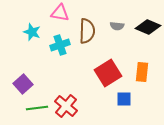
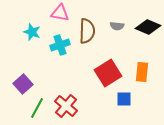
green line: rotated 55 degrees counterclockwise
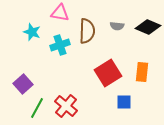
blue square: moved 3 px down
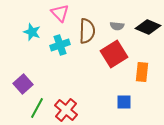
pink triangle: rotated 36 degrees clockwise
red square: moved 6 px right, 19 px up
red cross: moved 4 px down
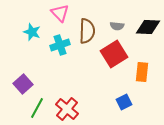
black diamond: rotated 20 degrees counterclockwise
blue square: rotated 28 degrees counterclockwise
red cross: moved 1 px right, 1 px up
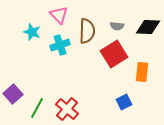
pink triangle: moved 1 px left, 2 px down
purple square: moved 10 px left, 10 px down
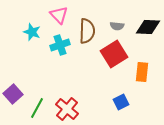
blue square: moved 3 px left
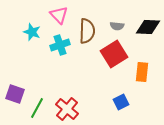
purple square: moved 2 px right; rotated 30 degrees counterclockwise
